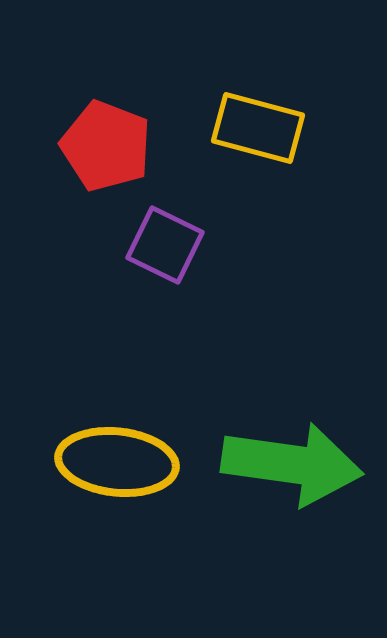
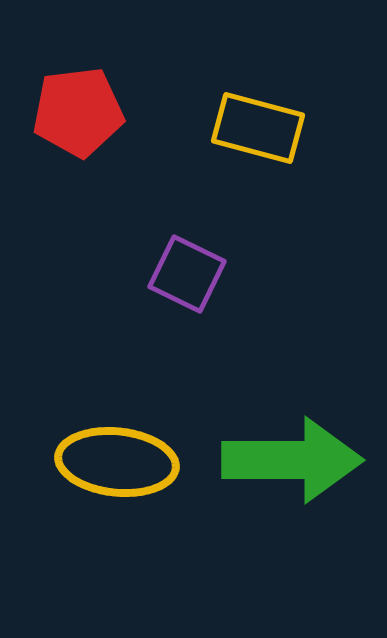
red pentagon: moved 28 px left, 34 px up; rotated 28 degrees counterclockwise
purple square: moved 22 px right, 29 px down
green arrow: moved 4 px up; rotated 8 degrees counterclockwise
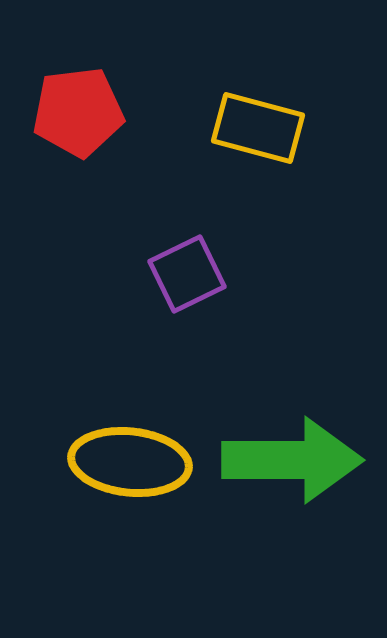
purple square: rotated 38 degrees clockwise
yellow ellipse: moved 13 px right
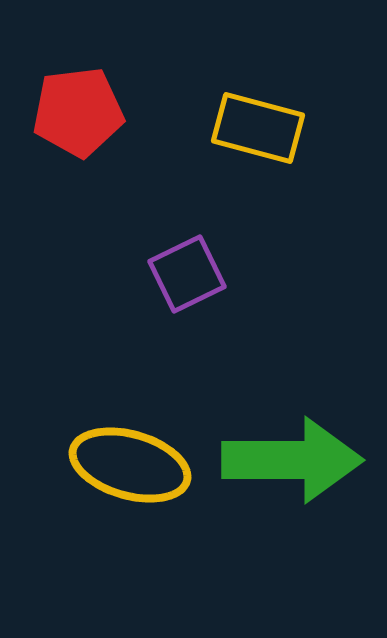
yellow ellipse: moved 3 px down; rotated 10 degrees clockwise
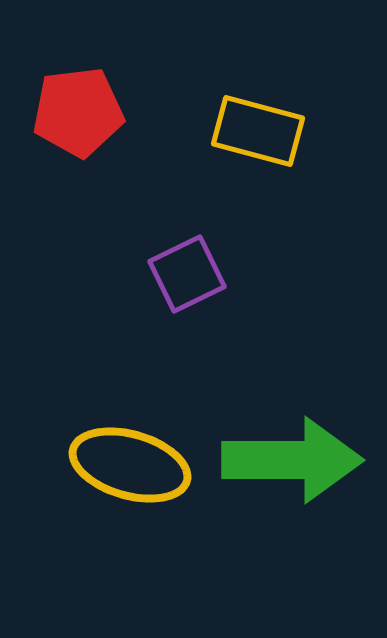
yellow rectangle: moved 3 px down
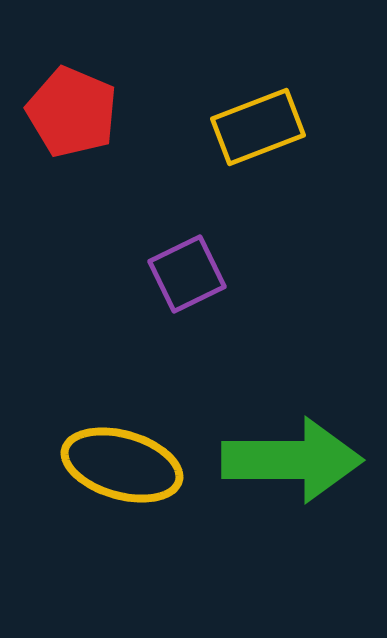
red pentagon: moved 6 px left; rotated 30 degrees clockwise
yellow rectangle: moved 4 px up; rotated 36 degrees counterclockwise
yellow ellipse: moved 8 px left
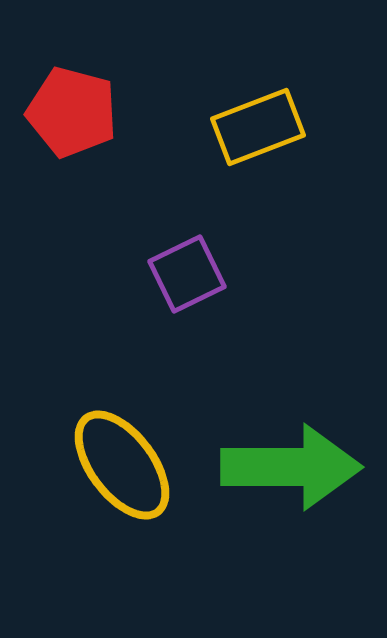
red pentagon: rotated 8 degrees counterclockwise
green arrow: moved 1 px left, 7 px down
yellow ellipse: rotated 37 degrees clockwise
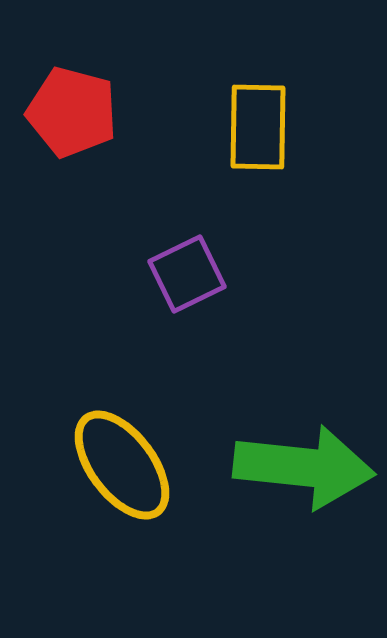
yellow rectangle: rotated 68 degrees counterclockwise
green arrow: moved 13 px right; rotated 6 degrees clockwise
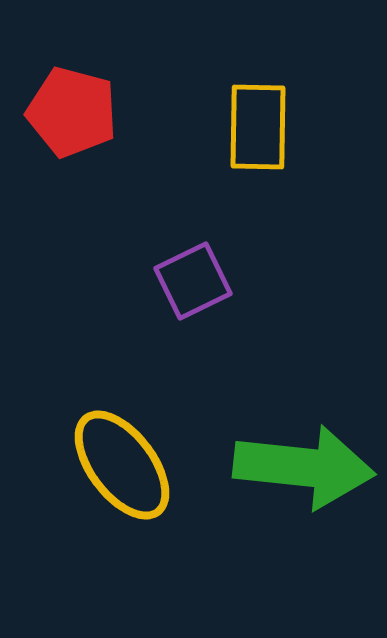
purple square: moved 6 px right, 7 px down
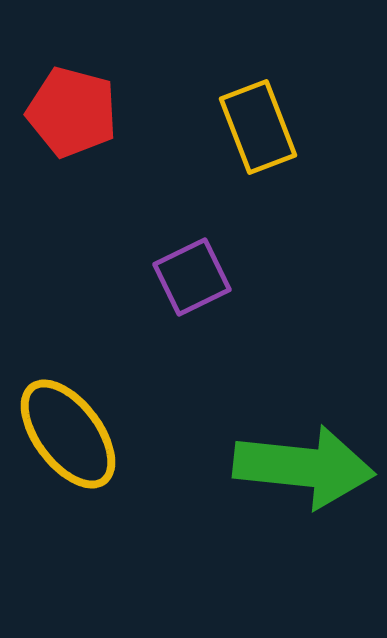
yellow rectangle: rotated 22 degrees counterclockwise
purple square: moved 1 px left, 4 px up
yellow ellipse: moved 54 px left, 31 px up
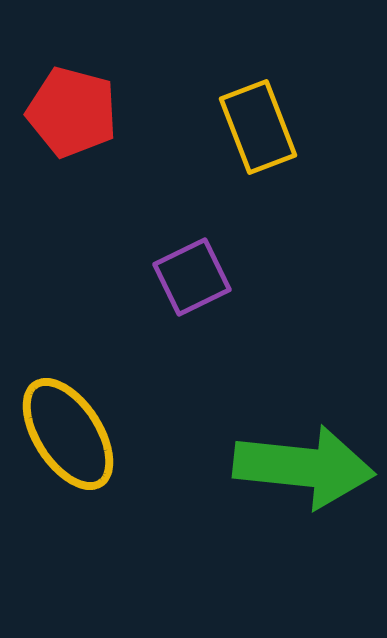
yellow ellipse: rotated 4 degrees clockwise
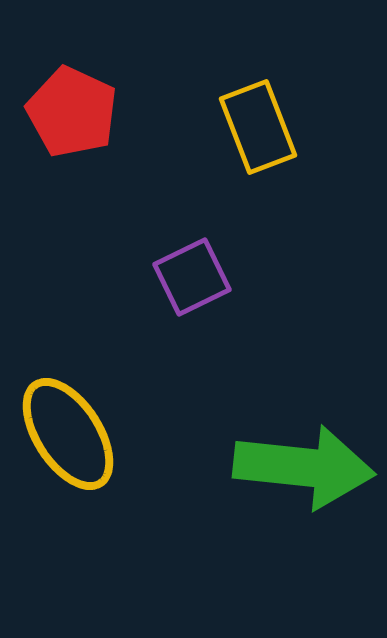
red pentagon: rotated 10 degrees clockwise
